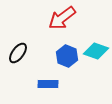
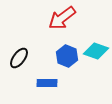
black ellipse: moved 1 px right, 5 px down
blue rectangle: moved 1 px left, 1 px up
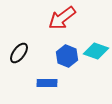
black ellipse: moved 5 px up
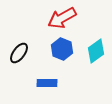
red arrow: rotated 8 degrees clockwise
cyan diamond: rotated 55 degrees counterclockwise
blue hexagon: moved 5 px left, 7 px up
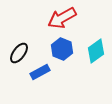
blue rectangle: moved 7 px left, 11 px up; rotated 30 degrees counterclockwise
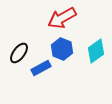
blue rectangle: moved 1 px right, 4 px up
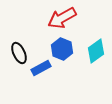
black ellipse: rotated 60 degrees counterclockwise
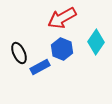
cyan diamond: moved 9 px up; rotated 20 degrees counterclockwise
blue rectangle: moved 1 px left, 1 px up
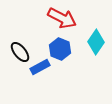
red arrow: rotated 124 degrees counterclockwise
blue hexagon: moved 2 px left
black ellipse: moved 1 px right, 1 px up; rotated 15 degrees counterclockwise
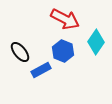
red arrow: moved 3 px right, 1 px down
blue hexagon: moved 3 px right, 2 px down
blue rectangle: moved 1 px right, 3 px down
